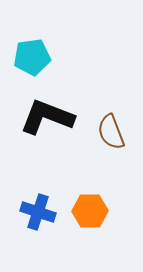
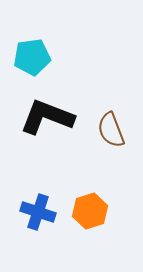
brown semicircle: moved 2 px up
orange hexagon: rotated 16 degrees counterclockwise
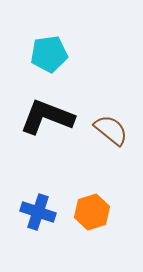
cyan pentagon: moved 17 px right, 3 px up
brown semicircle: rotated 150 degrees clockwise
orange hexagon: moved 2 px right, 1 px down
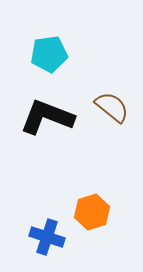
brown semicircle: moved 1 px right, 23 px up
blue cross: moved 9 px right, 25 px down
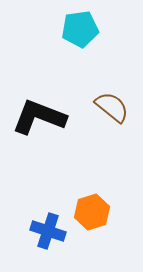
cyan pentagon: moved 31 px right, 25 px up
black L-shape: moved 8 px left
blue cross: moved 1 px right, 6 px up
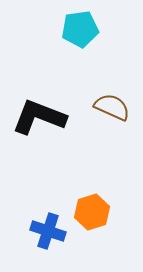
brown semicircle: rotated 15 degrees counterclockwise
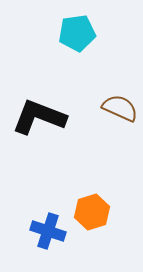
cyan pentagon: moved 3 px left, 4 px down
brown semicircle: moved 8 px right, 1 px down
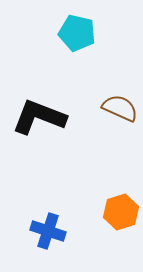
cyan pentagon: rotated 21 degrees clockwise
orange hexagon: moved 29 px right
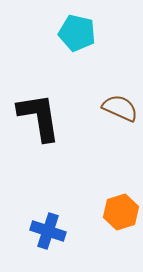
black L-shape: rotated 60 degrees clockwise
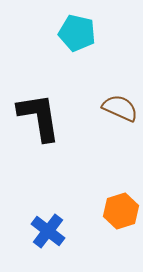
orange hexagon: moved 1 px up
blue cross: rotated 20 degrees clockwise
